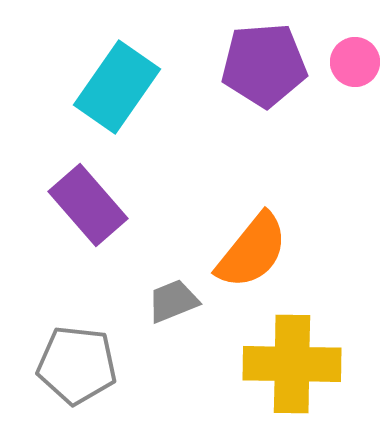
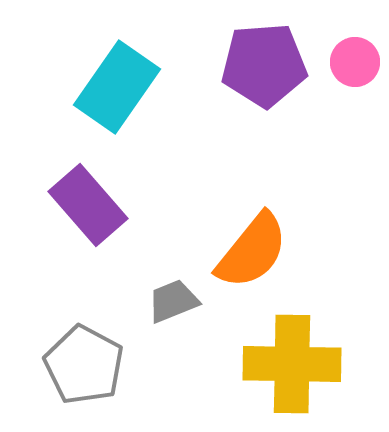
gray pentagon: moved 7 px right; rotated 22 degrees clockwise
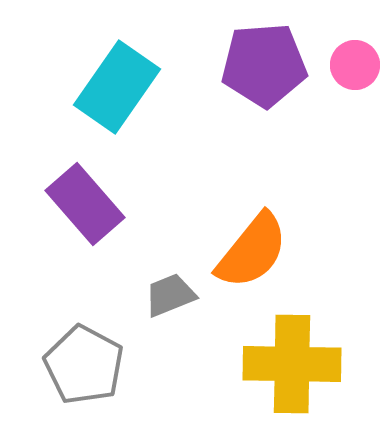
pink circle: moved 3 px down
purple rectangle: moved 3 px left, 1 px up
gray trapezoid: moved 3 px left, 6 px up
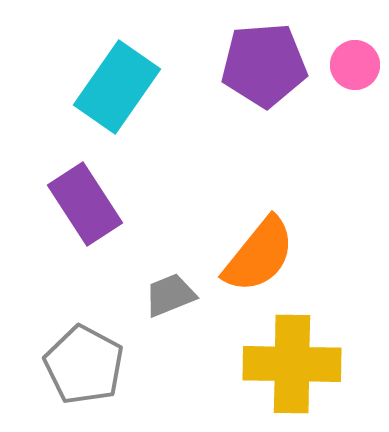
purple rectangle: rotated 8 degrees clockwise
orange semicircle: moved 7 px right, 4 px down
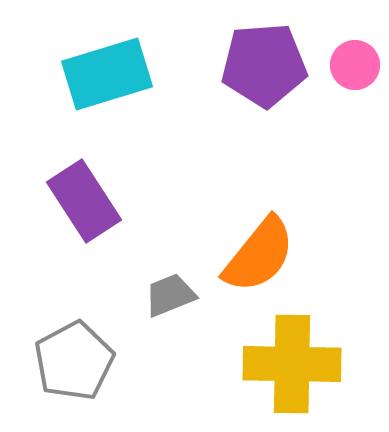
cyan rectangle: moved 10 px left, 13 px up; rotated 38 degrees clockwise
purple rectangle: moved 1 px left, 3 px up
gray pentagon: moved 10 px left, 4 px up; rotated 16 degrees clockwise
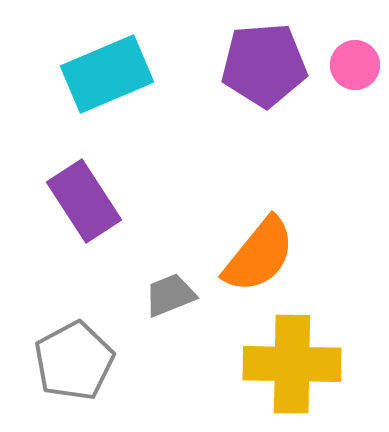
cyan rectangle: rotated 6 degrees counterclockwise
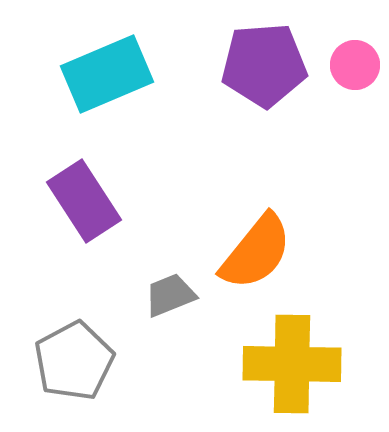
orange semicircle: moved 3 px left, 3 px up
